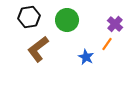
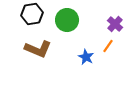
black hexagon: moved 3 px right, 3 px up
orange line: moved 1 px right, 2 px down
brown L-shape: rotated 120 degrees counterclockwise
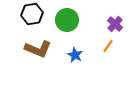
blue star: moved 11 px left, 2 px up
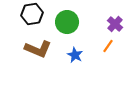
green circle: moved 2 px down
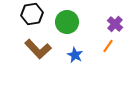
brown L-shape: rotated 24 degrees clockwise
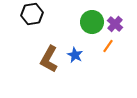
green circle: moved 25 px right
brown L-shape: moved 11 px right, 10 px down; rotated 72 degrees clockwise
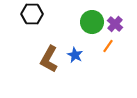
black hexagon: rotated 10 degrees clockwise
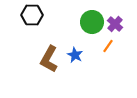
black hexagon: moved 1 px down
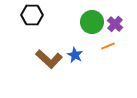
orange line: rotated 32 degrees clockwise
brown L-shape: rotated 76 degrees counterclockwise
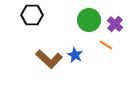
green circle: moved 3 px left, 2 px up
orange line: moved 2 px left, 1 px up; rotated 56 degrees clockwise
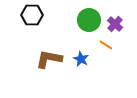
blue star: moved 6 px right, 4 px down
brown L-shape: rotated 148 degrees clockwise
